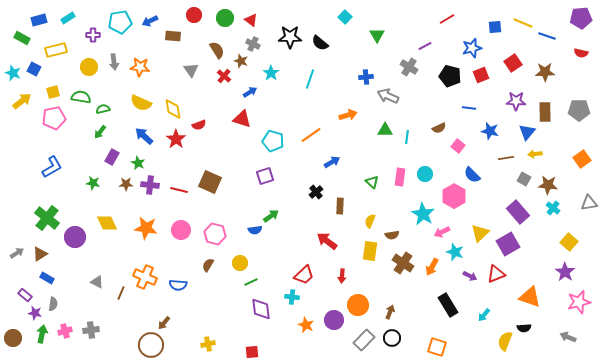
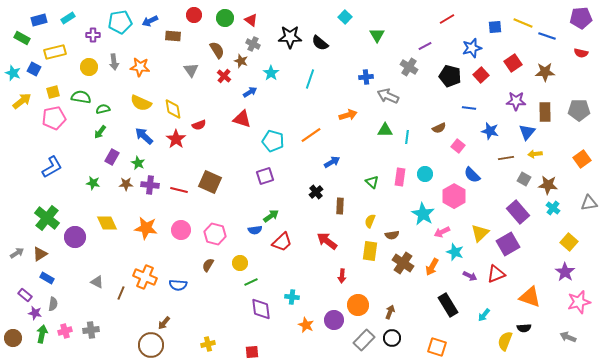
yellow rectangle at (56, 50): moved 1 px left, 2 px down
red square at (481, 75): rotated 21 degrees counterclockwise
red trapezoid at (304, 275): moved 22 px left, 33 px up
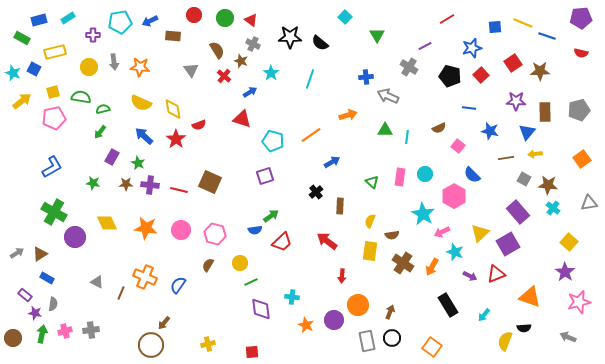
brown star at (545, 72): moved 5 px left, 1 px up
gray pentagon at (579, 110): rotated 15 degrees counterclockwise
green cross at (47, 218): moved 7 px right, 6 px up; rotated 10 degrees counterclockwise
blue semicircle at (178, 285): rotated 120 degrees clockwise
gray rectangle at (364, 340): moved 3 px right, 1 px down; rotated 55 degrees counterclockwise
orange square at (437, 347): moved 5 px left; rotated 18 degrees clockwise
